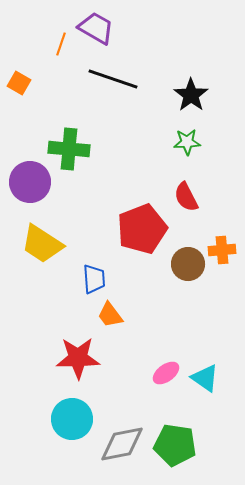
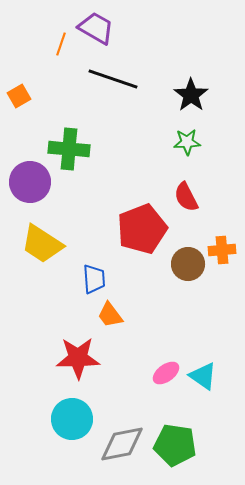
orange square: moved 13 px down; rotated 30 degrees clockwise
cyan triangle: moved 2 px left, 2 px up
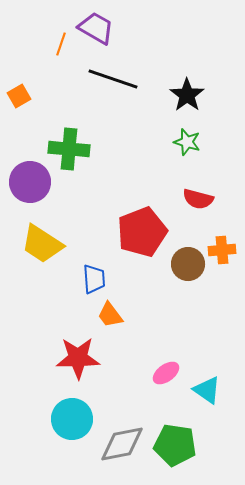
black star: moved 4 px left
green star: rotated 20 degrees clockwise
red semicircle: moved 12 px right, 2 px down; rotated 48 degrees counterclockwise
red pentagon: moved 3 px down
cyan triangle: moved 4 px right, 14 px down
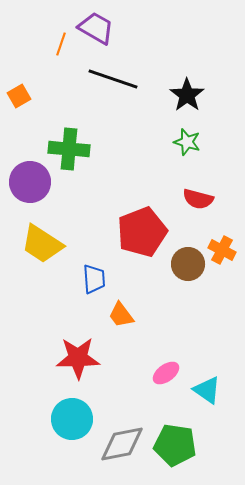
orange cross: rotated 32 degrees clockwise
orange trapezoid: moved 11 px right
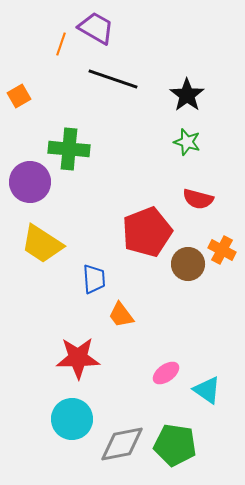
red pentagon: moved 5 px right
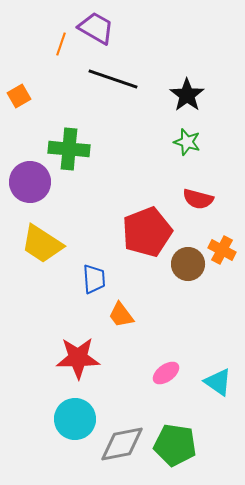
cyan triangle: moved 11 px right, 8 px up
cyan circle: moved 3 px right
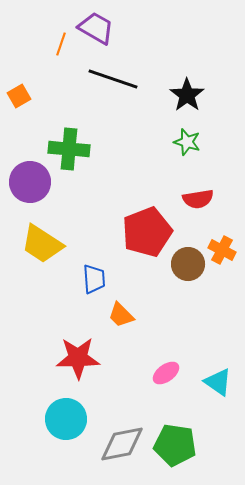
red semicircle: rotated 24 degrees counterclockwise
orange trapezoid: rotated 8 degrees counterclockwise
cyan circle: moved 9 px left
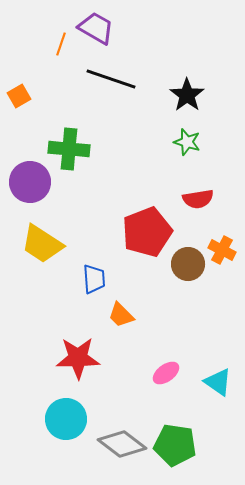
black line: moved 2 px left
gray diamond: rotated 48 degrees clockwise
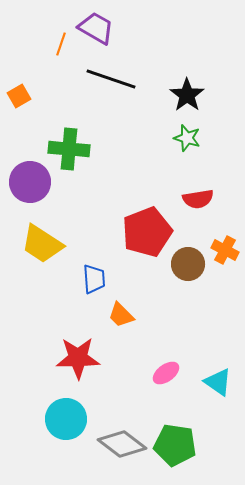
green star: moved 4 px up
orange cross: moved 3 px right
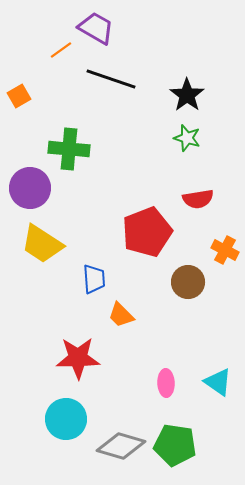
orange line: moved 6 px down; rotated 35 degrees clockwise
purple circle: moved 6 px down
brown circle: moved 18 px down
pink ellipse: moved 10 px down; rotated 56 degrees counterclockwise
gray diamond: moved 1 px left, 2 px down; rotated 21 degrees counterclockwise
